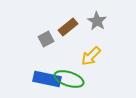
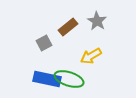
gray square: moved 2 px left, 4 px down
yellow arrow: rotated 15 degrees clockwise
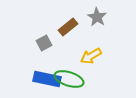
gray star: moved 4 px up
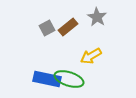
gray square: moved 3 px right, 15 px up
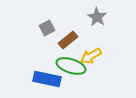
brown rectangle: moved 13 px down
green ellipse: moved 2 px right, 13 px up
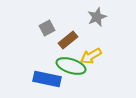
gray star: rotated 18 degrees clockwise
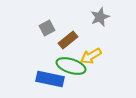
gray star: moved 3 px right
blue rectangle: moved 3 px right
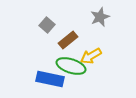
gray square: moved 3 px up; rotated 21 degrees counterclockwise
